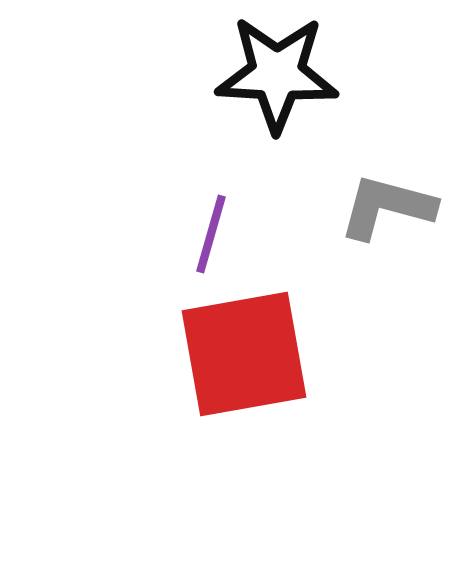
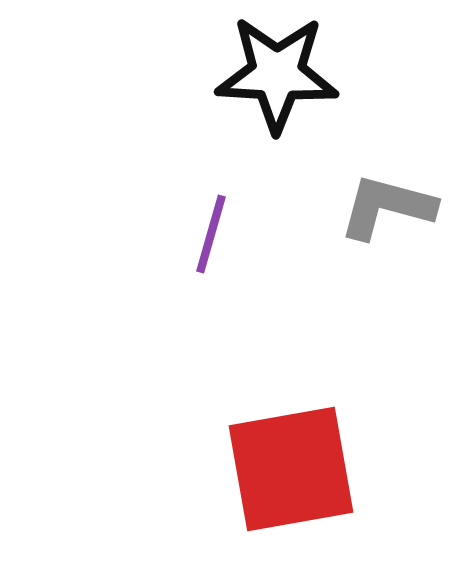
red square: moved 47 px right, 115 px down
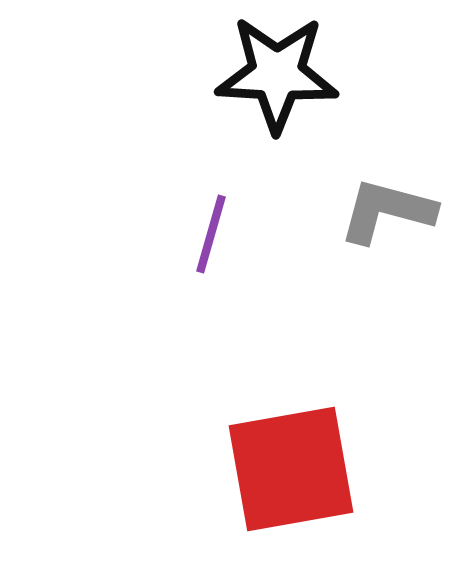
gray L-shape: moved 4 px down
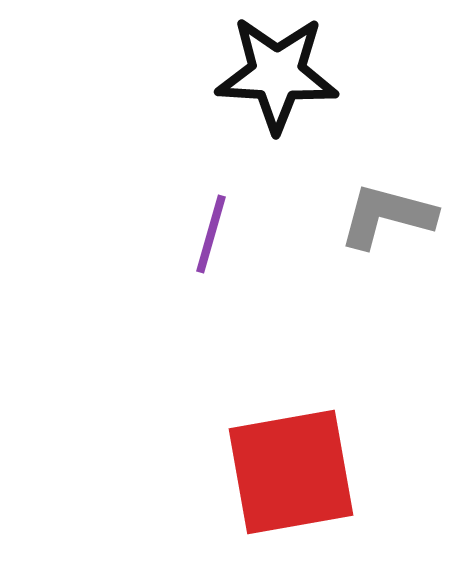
gray L-shape: moved 5 px down
red square: moved 3 px down
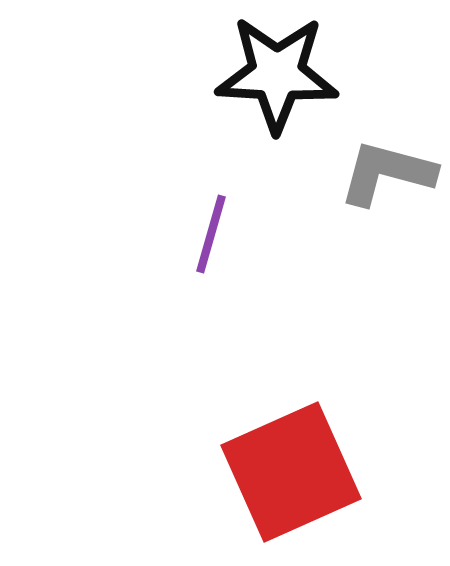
gray L-shape: moved 43 px up
red square: rotated 14 degrees counterclockwise
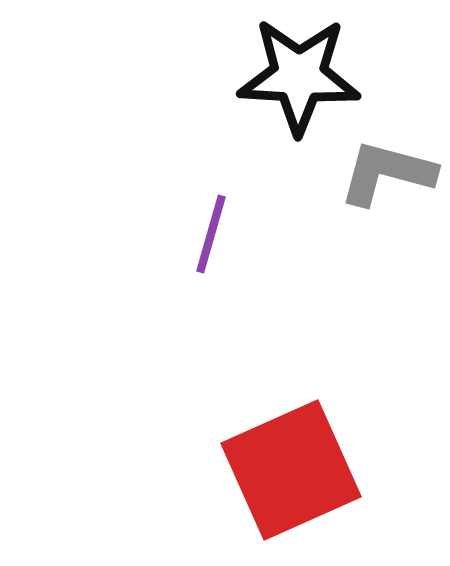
black star: moved 22 px right, 2 px down
red square: moved 2 px up
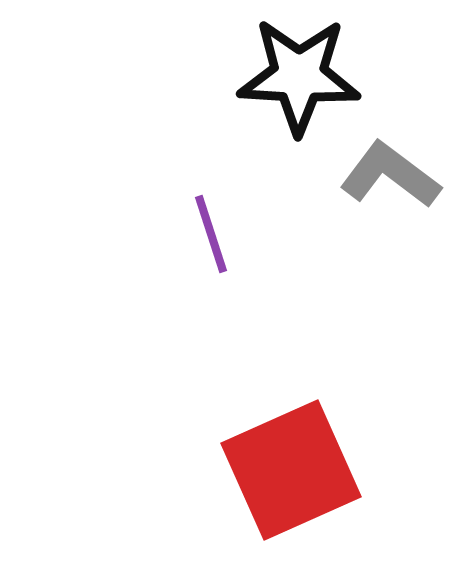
gray L-shape: moved 3 px right, 2 px down; rotated 22 degrees clockwise
purple line: rotated 34 degrees counterclockwise
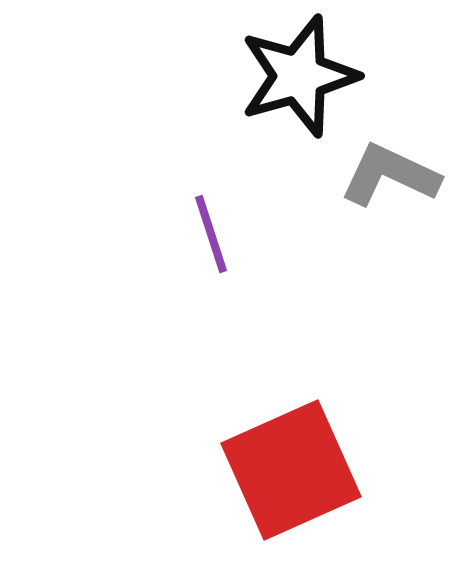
black star: rotated 19 degrees counterclockwise
gray L-shape: rotated 12 degrees counterclockwise
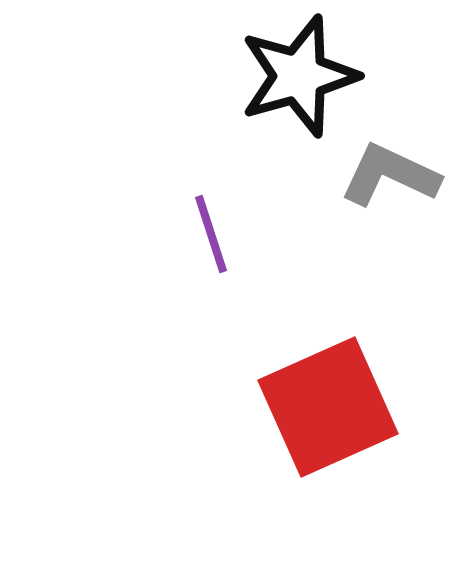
red square: moved 37 px right, 63 px up
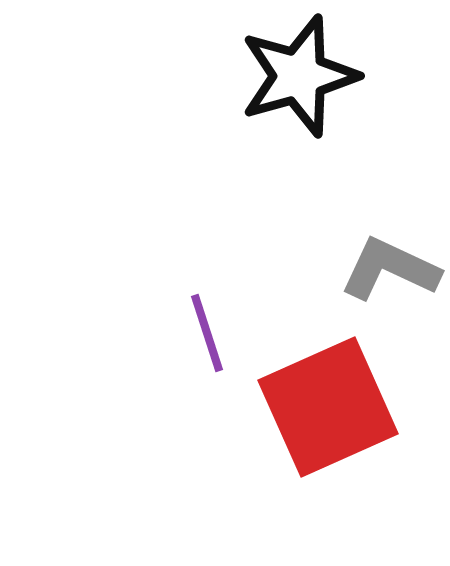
gray L-shape: moved 94 px down
purple line: moved 4 px left, 99 px down
